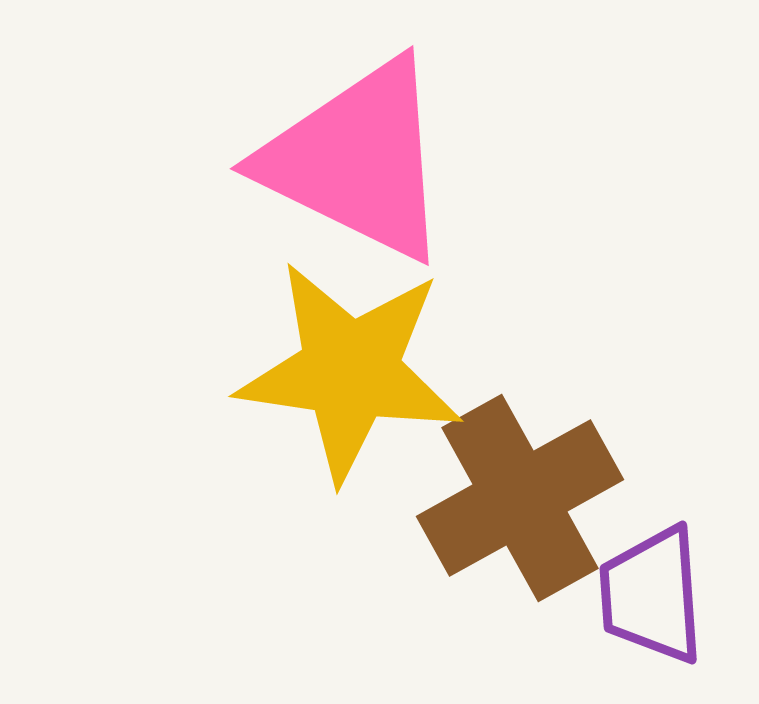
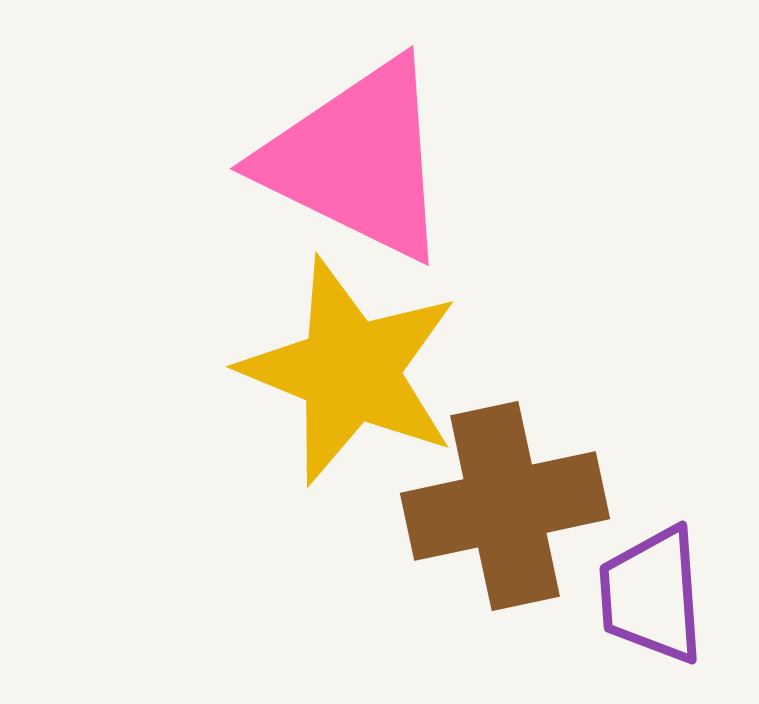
yellow star: rotated 14 degrees clockwise
brown cross: moved 15 px left, 8 px down; rotated 17 degrees clockwise
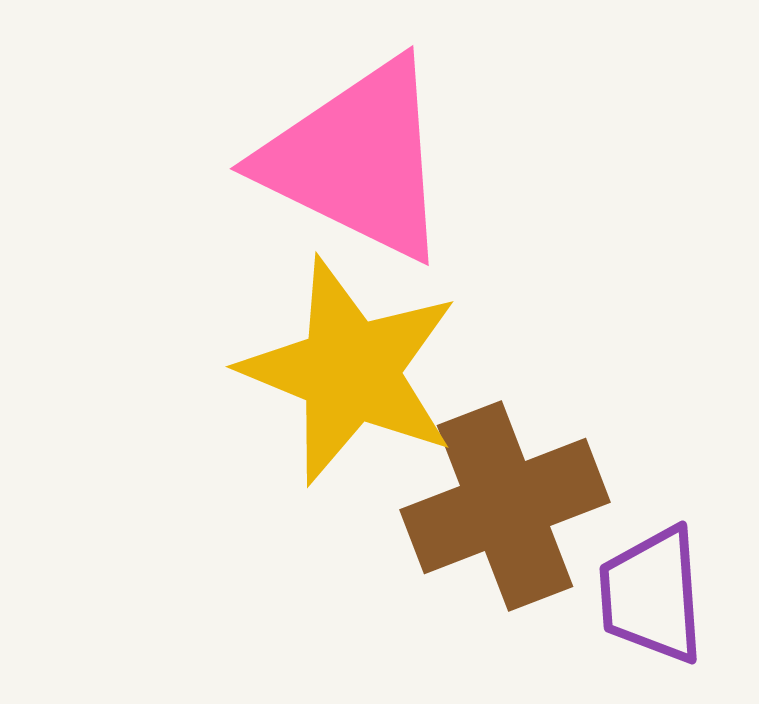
brown cross: rotated 9 degrees counterclockwise
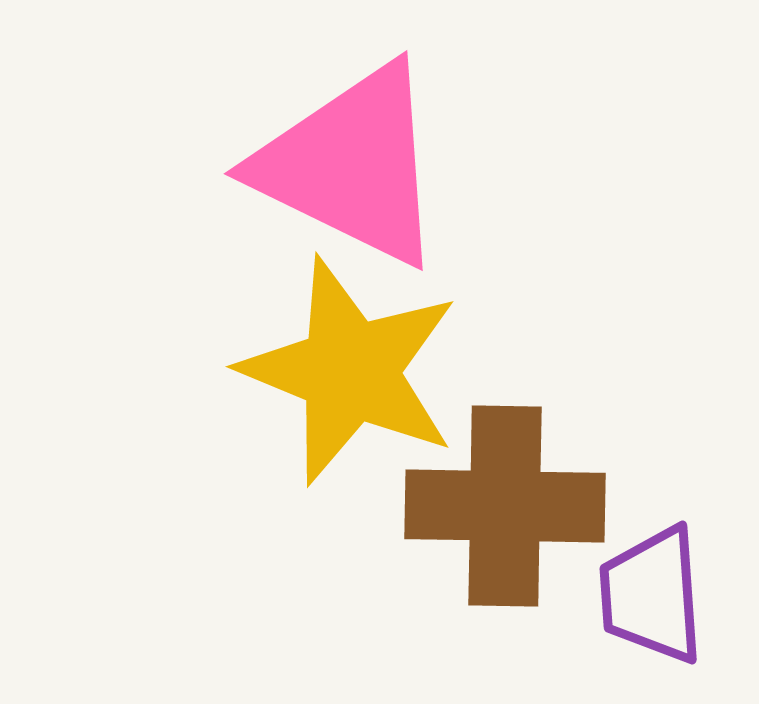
pink triangle: moved 6 px left, 5 px down
brown cross: rotated 22 degrees clockwise
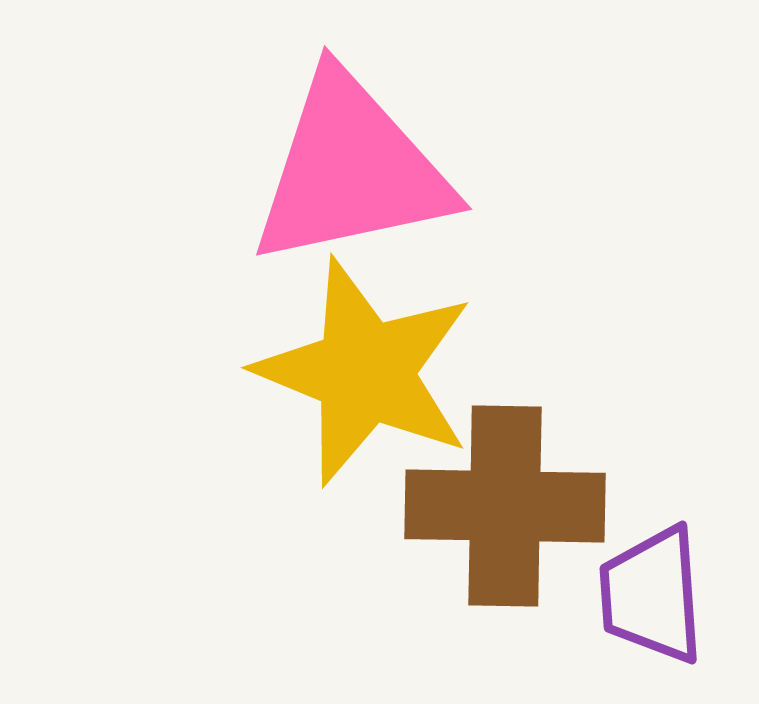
pink triangle: moved 5 px down; rotated 38 degrees counterclockwise
yellow star: moved 15 px right, 1 px down
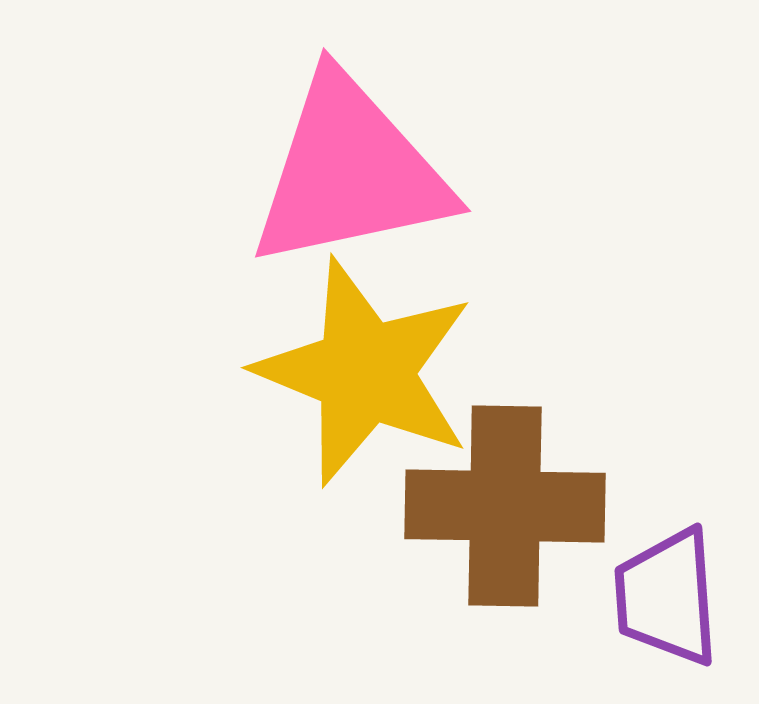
pink triangle: moved 1 px left, 2 px down
purple trapezoid: moved 15 px right, 2 px down
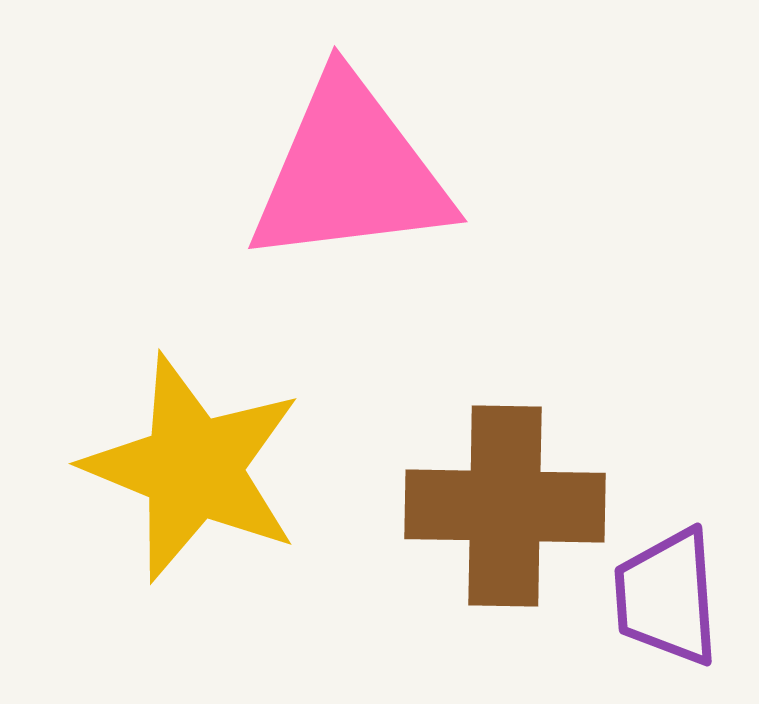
pink triangle: rotated 5 degrees clockwise
yellow star: moved 172 px left, 96 px down
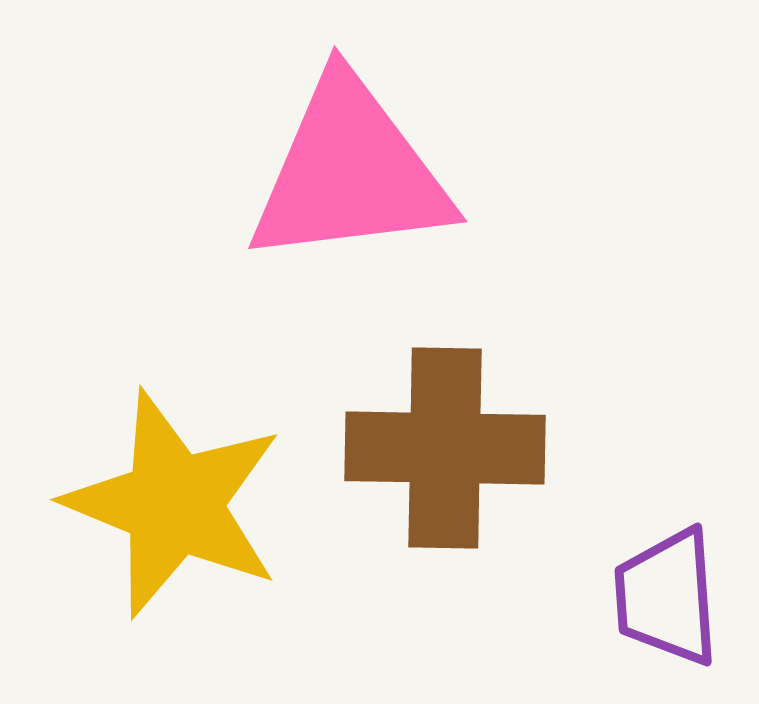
yellow star: moved 19 px left, 36 px down
brown cross: moved 60 px left, 58 px up
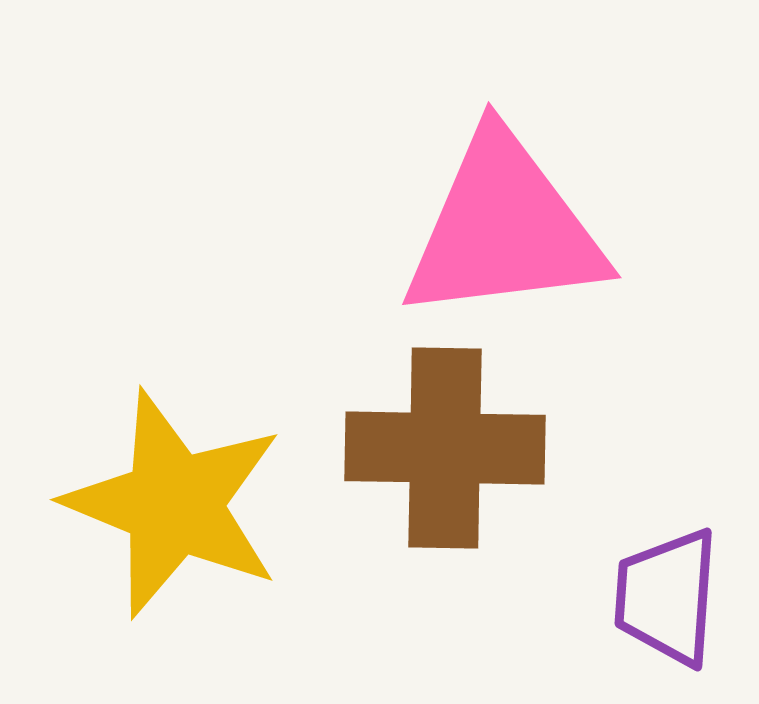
pink triangle: moved 154 px right, 56 px down
purple trapezoid: rotated 8 degrees clockwise
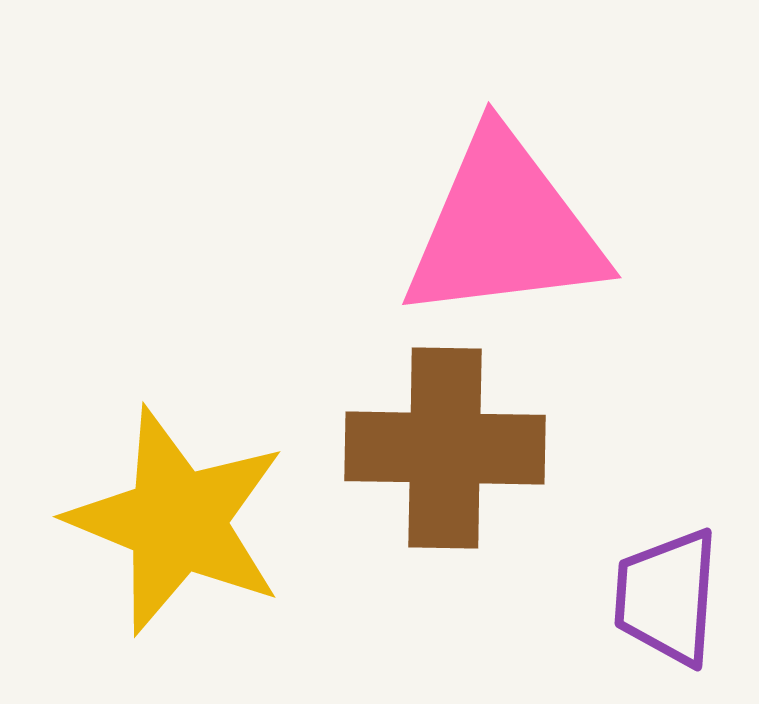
yellow star: moved 3 px right, 17 px down
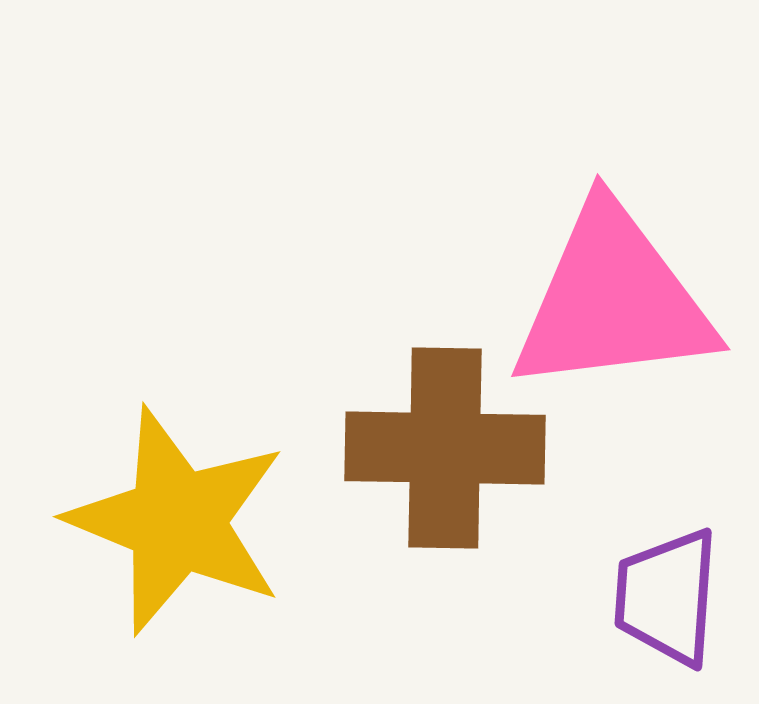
pink triangle: moved 109 px right, 72 px down
